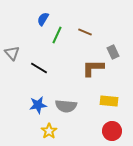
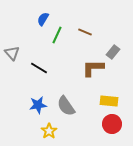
gray rectangle: rotated 64 degrees clockwise
gray semicircle: rotated 50 degrees clockwise
red circle: moved 7 px up
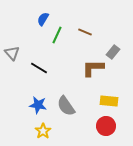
blue star: rotated 18 degrees clockwise
red circle: moved 6 px left, 2 px down
yellow star: moved 6 px left
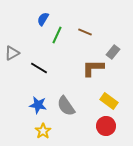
gray triangle: rotated 42 degrees clockwise
yellow rectangle: rotated 30 degrees clockwise
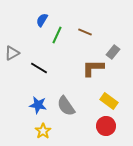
blue semicircle: moved 1 px left, 1 px down
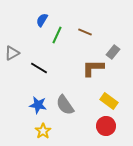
gray semicircle: moved 1 px left, 1 px up
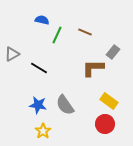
blue semicircle: rotated 72 degrees clockwise
gray triangle: moved 1 px down
red circle: moved 1 px left, 2 px up
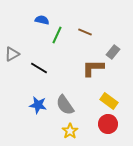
red circle: moved 3 px right
yellow star: moved 27 px right
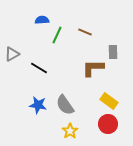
blue semicircle: rotated 16 degrees counterclockwise
gray rectangle: rotated 40 degrees counterclockwise
